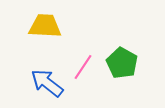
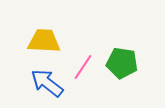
yellow trapezoid: moved 1 px left, 15 px down
green pentagon: rotated 20 degrees counterclockwise
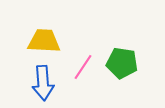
blue arrow: moved 4 px left; rotated 132 degrees counterclockwise
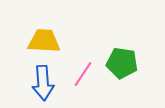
pink line: moved 7 px down
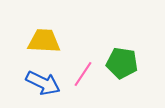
blue arrow: rotated 60 degrees counterclockwise
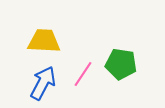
green pentagon: moved 1 px left, 1 px down
blue arrow: rotated 88 degrees counterclockwise
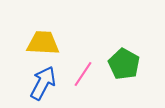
yellow trapezoid: moved 1 px left, 2 px down
green pentagon: moved 3 px right; rotated 20 degrees clockwise
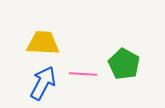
pink line: rotated 60 degrees clockwise
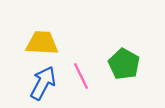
yellow trapezoid: moved 1 px left
pink line: moved 2 px left, 2 px down; rotated 60 degrees clockwise
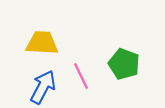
green pentagon: rotated 8 degrees counterclockwise
blue arrow: moved 4 px down
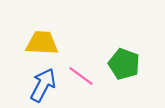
pink line: rotated 28 degrees counterclockwise
blue arrow: moved 2 px up
